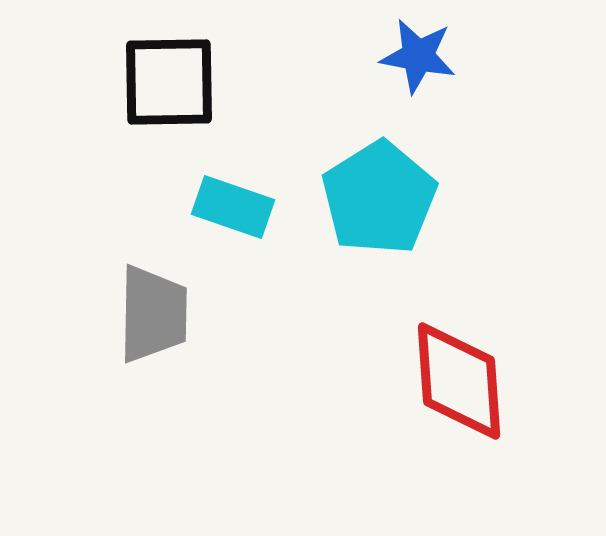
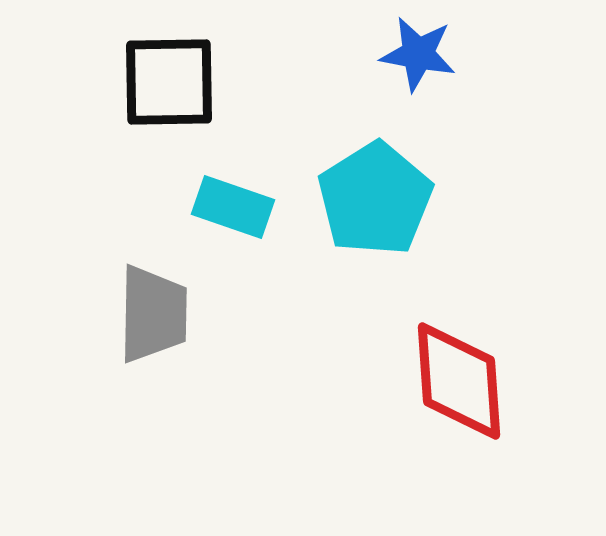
blue star: moved 2 px up
cyan pentagon: moved 4 px left, 1 px down
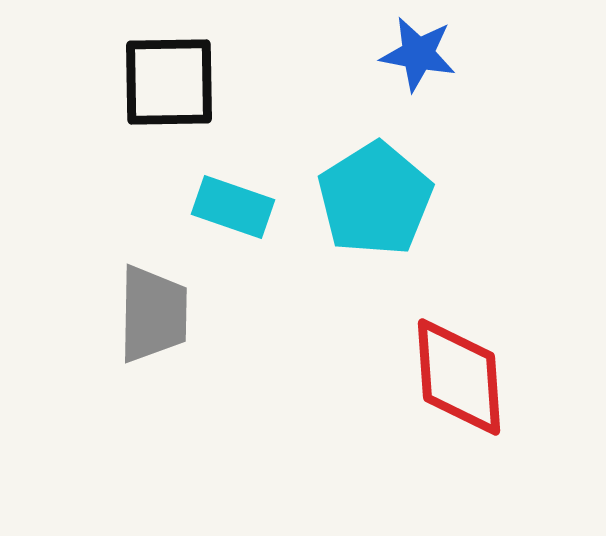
red diamond: moved 4 px up
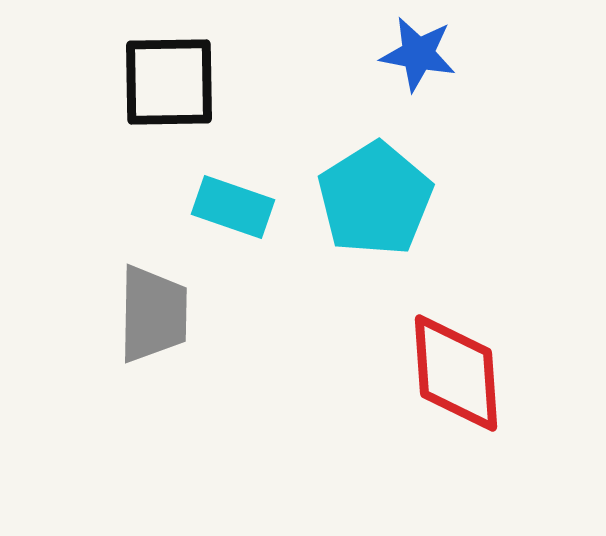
red diamond: moved 3 px left, 4 px up
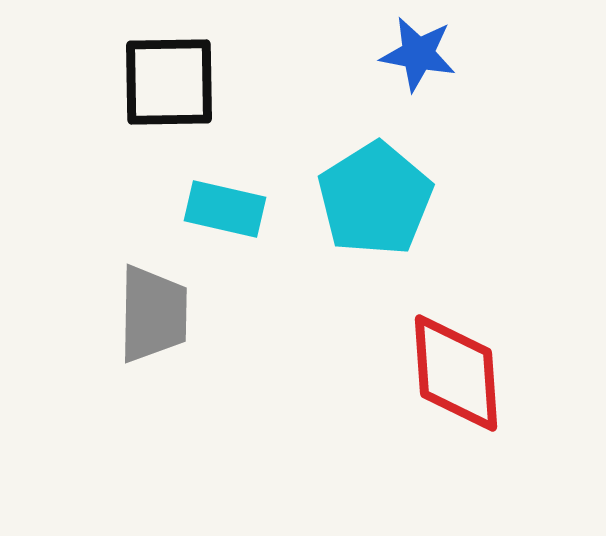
cyan rectangle: moved 8 px left, 2 px down; rotated 6 degrees counterclockwise
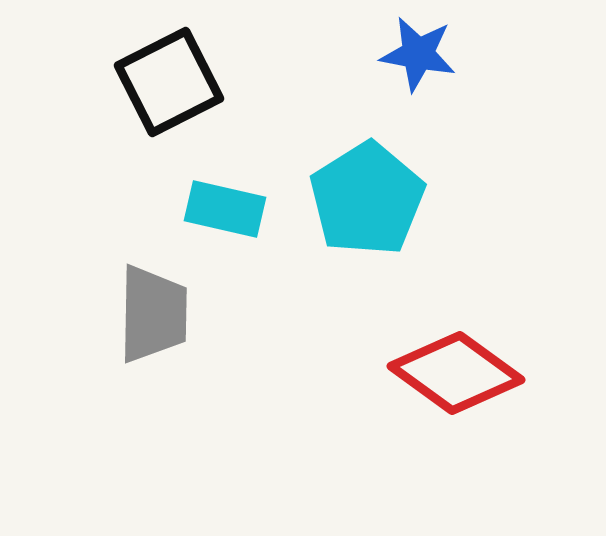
black square: rotated 26 degrees counterclockwise
cyan pentagon: moved 8 px left
red diamond: rotated 50 degrees counterclockwise
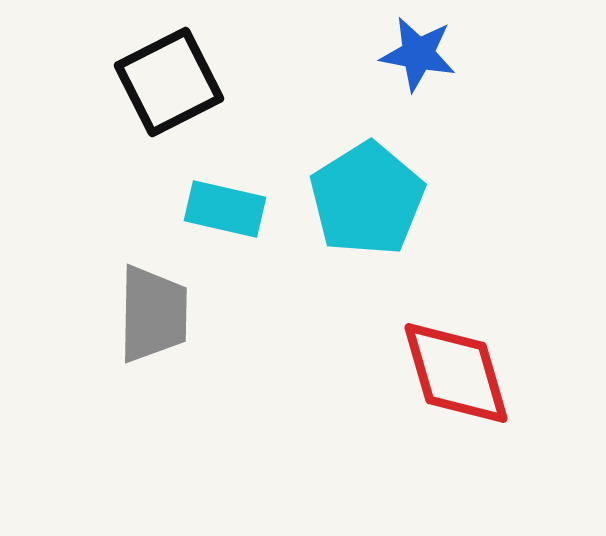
red diamond: rotated 38 degrees clockwise
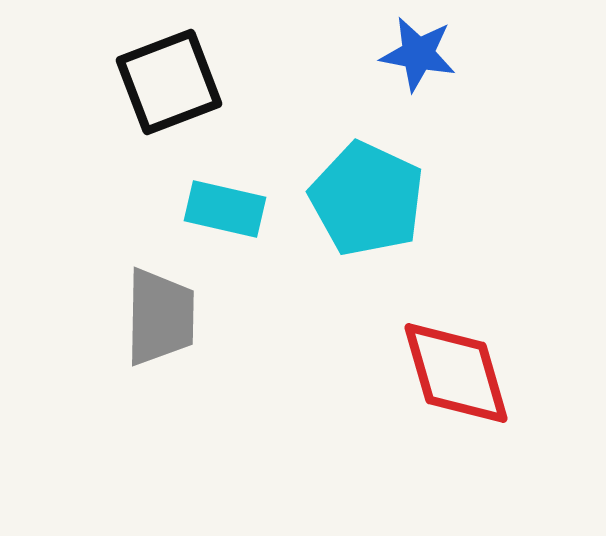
black square: rotated 6 degrees clockwise
cyan pentagon: rotated 15 degrees counterclockwise
gray trapezoid: moved 7 px right, 3 px down
